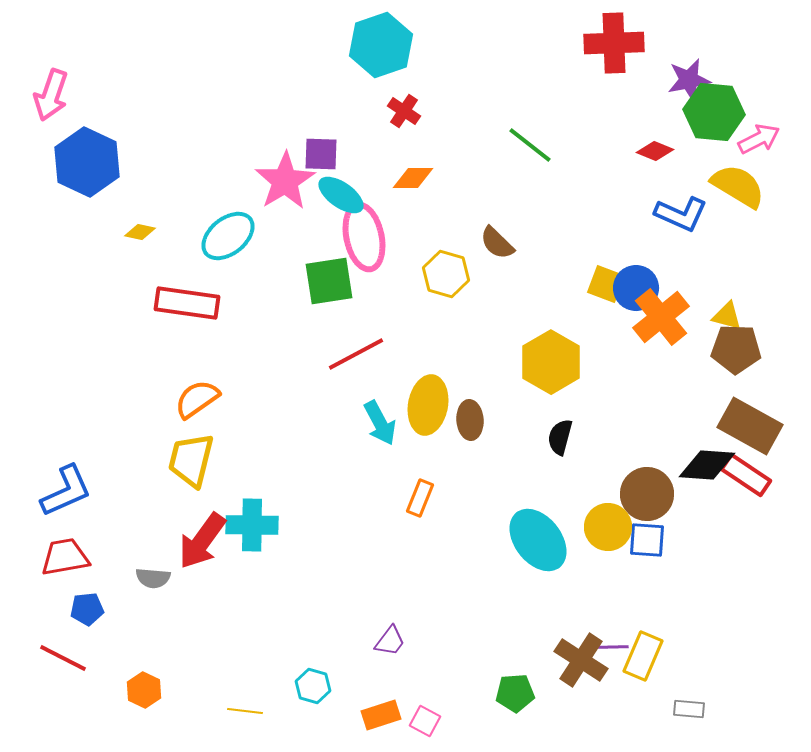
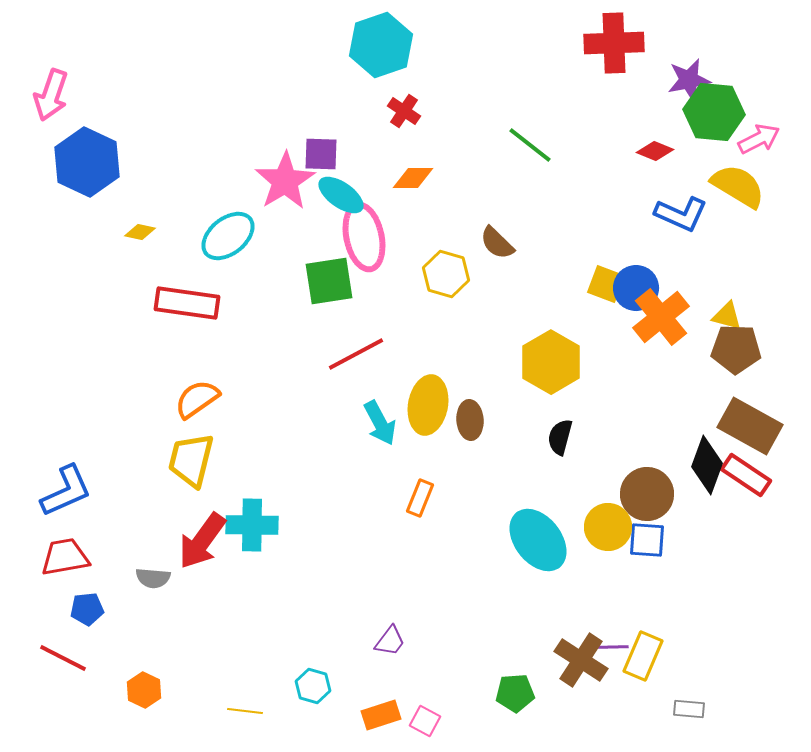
black diamond at (707, 465): rotated 74 degrees counterclockwise
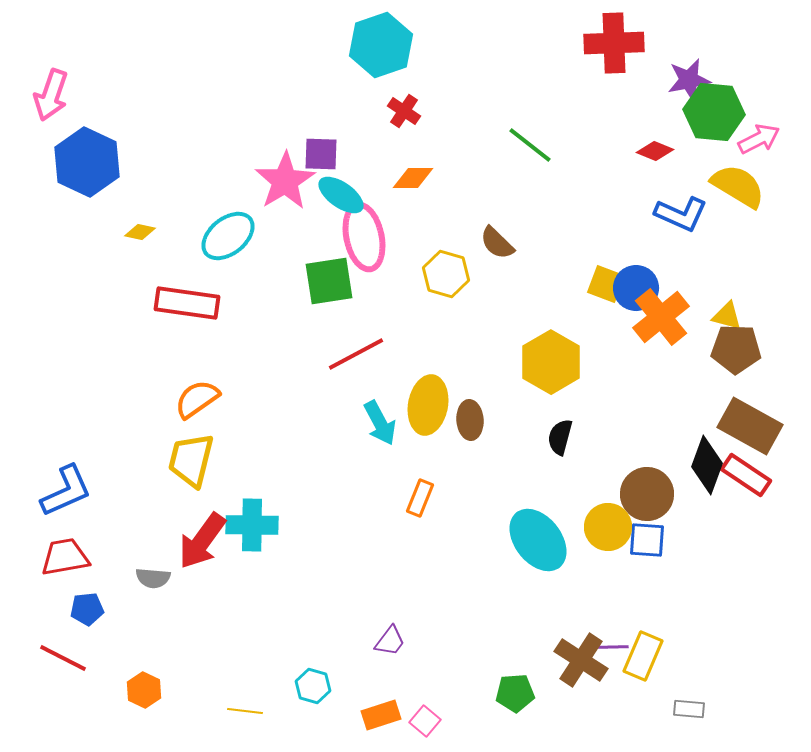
pink square at (425, 721): rotated 12 degrees clockwise
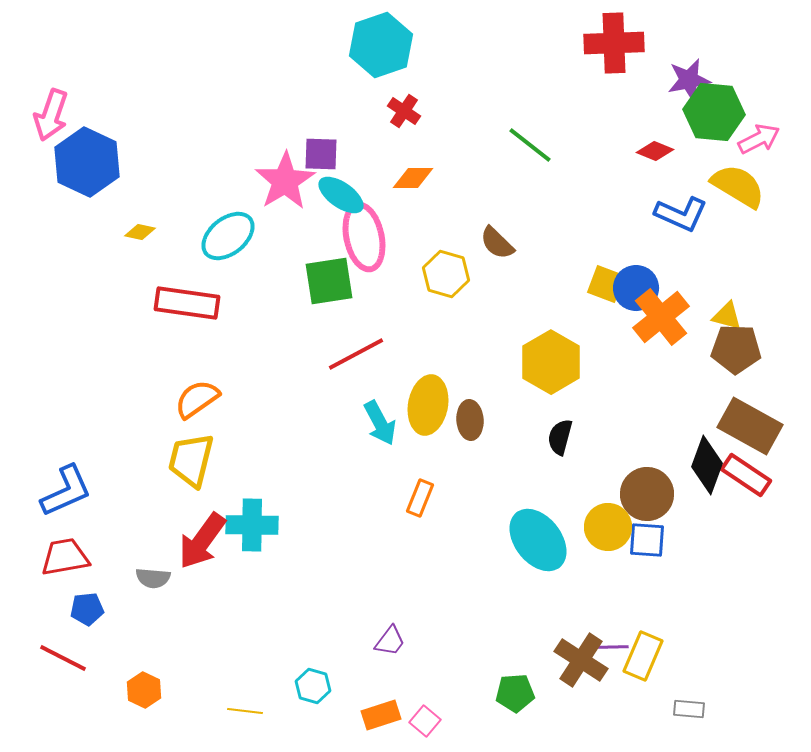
pink arrow at (51, 95): moved 20 px down
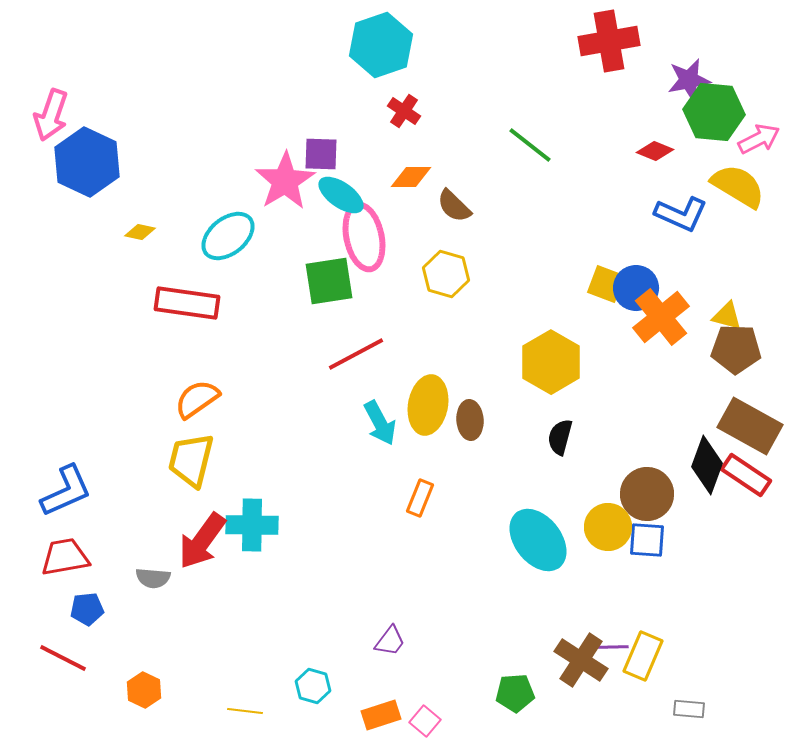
red cross at (614, 43): moved 5 px left, 2 px up; rotated 8 degrees counterclockwise
orange diamond at (413, 178): moved 2 px left, 1 px up
brown semicircle at (497, 243): moved 43 px left, 37 px up
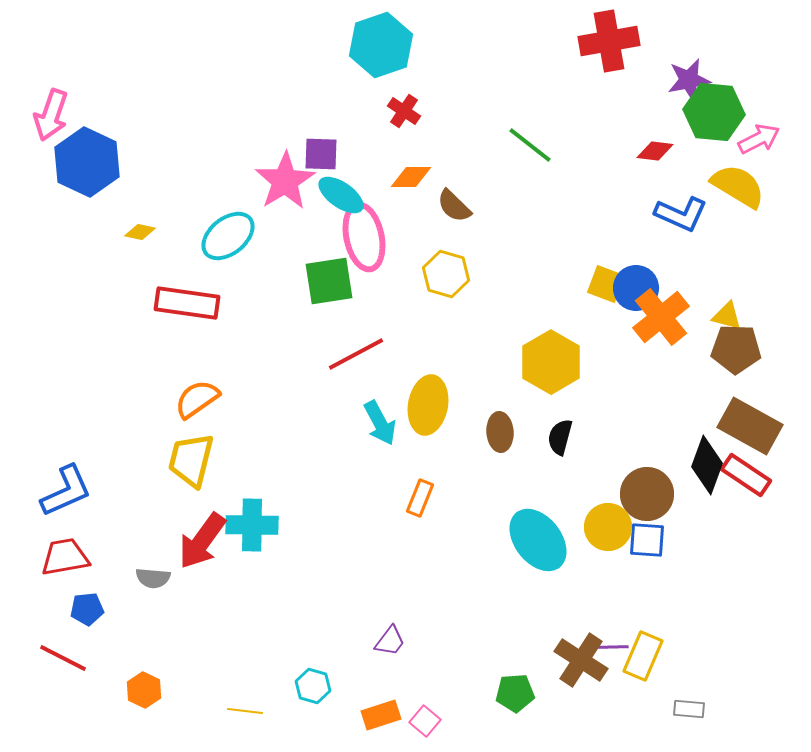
red diamond at (655, 151): rotated 15 degrees counterclockwise
brown ellipse at (470, 420): moved 30 px right, 12 px down
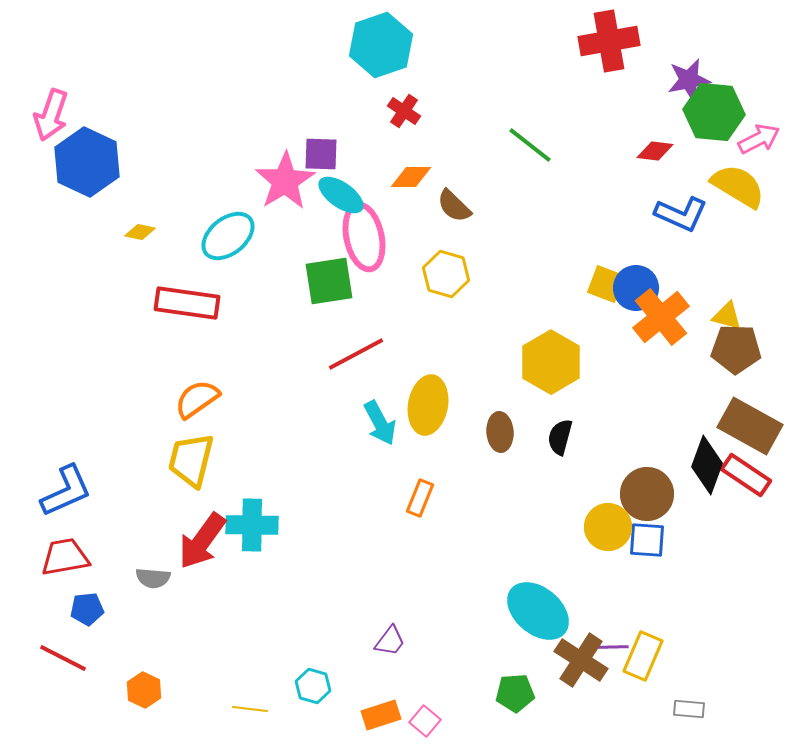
cyan ellipse at (538, 540): moved 71 px down; rotated 12 degrees counterclockwise
yellow line at (245, 711): moved 5 px right, 2 px up
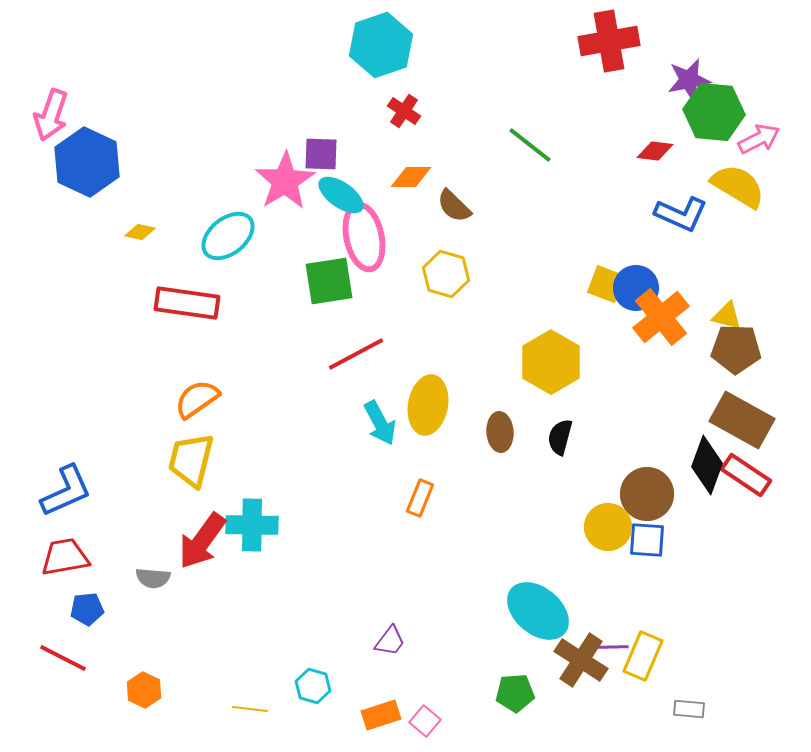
brown rectangle at (750, 426): moved 8 px left, 6 px up
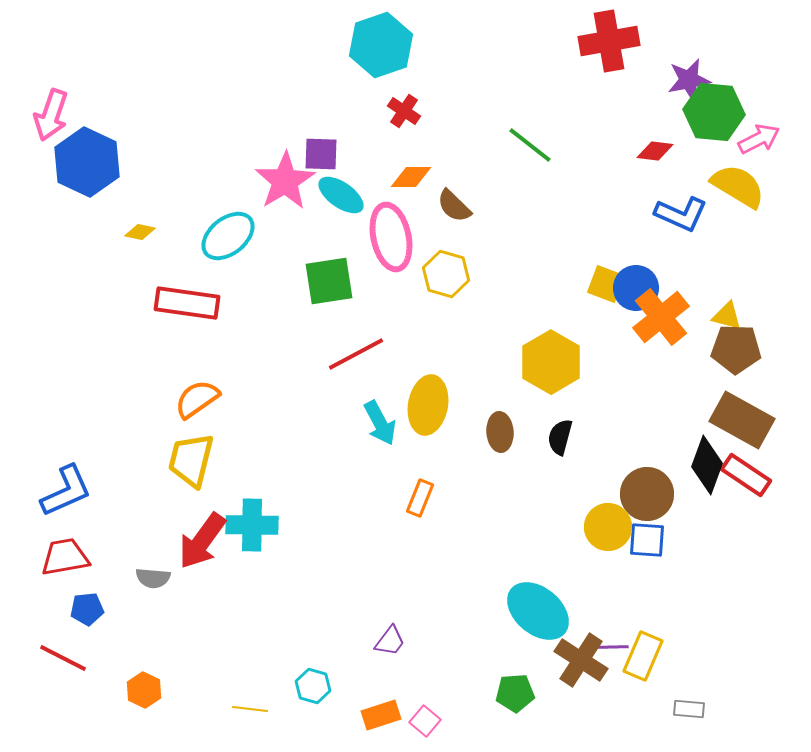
pink ellipse at (364, 237): moved 27 px right
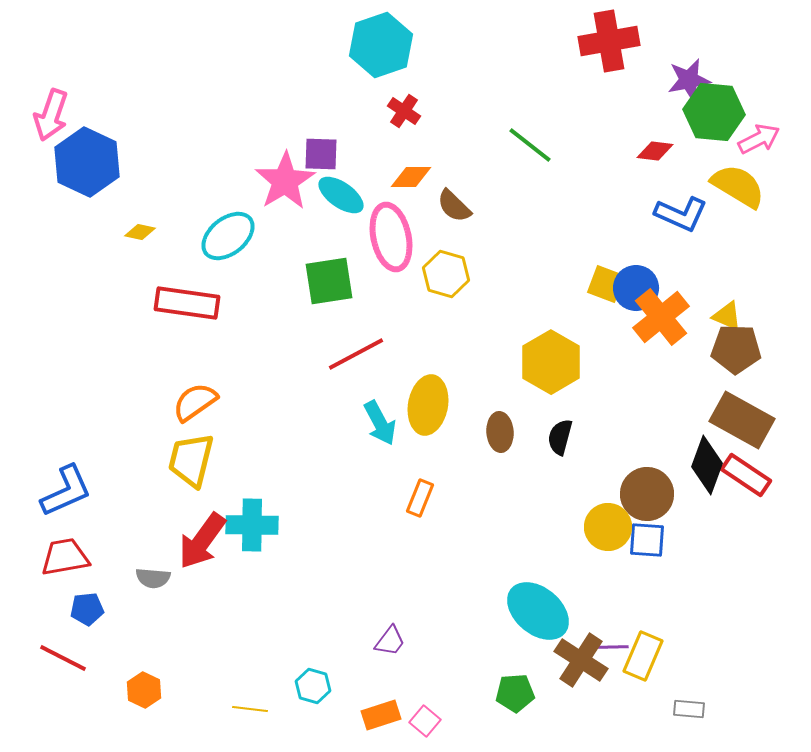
yellow triangle at (727, 316): rotated 8 degrees clockwise
orange semicircle at (197, 399): moved 2 px left, 3 px down
